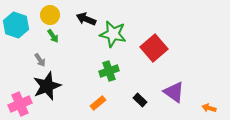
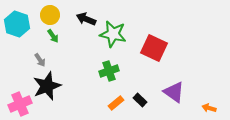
cyan hexagon: moved 1 px right, 1 px up
red square: rotated 24 degrees counterclockwise
orange rectangle: moved 18 px right
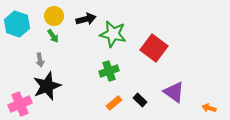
yellow circle: moved 4 px right, 1 px down
black arrow: rotated 144 degrees clockwise
red square: rotated 12 degrees clockwise
gray arrow: rotated 24 degrees clockwise
orange rectangle: moved 2 px left
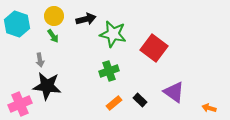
black star: rotated 28 degrees clockwise
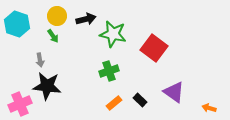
yellow circle: moved 3 px right
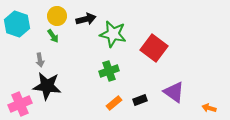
black rectangle: rotated 64 degrees counterclockwise
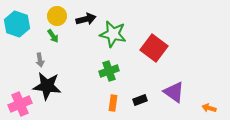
orange rectangle: moved 1 px left; rotated 42 degrees counterclockwise
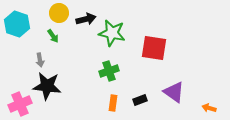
yellow circle: moved 2 px right, 3 px up
green star: moved 1 px left, 1 px up
red square: rotated 28 degrees counterclockwise
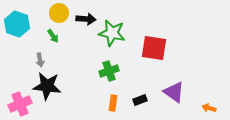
black arrow: rotated 18 degrees clockwise
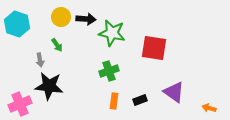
yellow circle: moved 2 px right, 4 px down
green arrow: moved 4 px right, 9 px down
black star: moved 2 px right
orange rectangle: moved 1 px right, 2 px up
